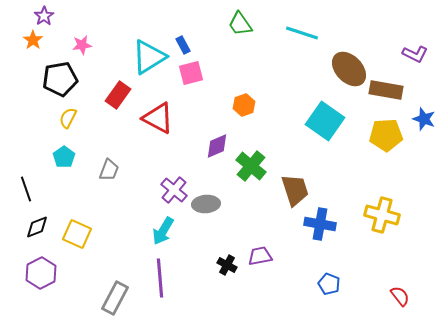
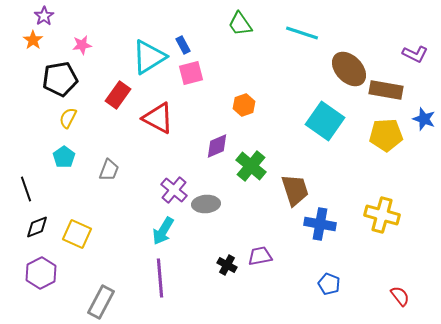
gray rectangle: moved 14 px left, 4 px down
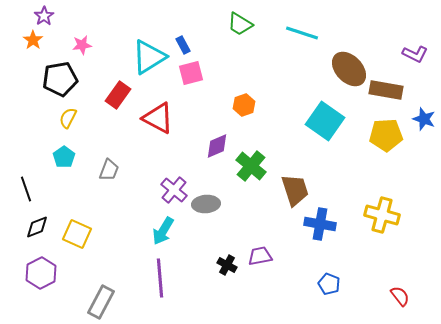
green trapezoid: rotated 24 degrees counterclockwise
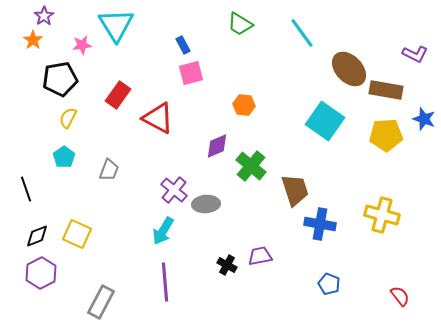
cyan line: rotated 36 degrees clockwise
cyan triangle: moved 33 px left, 32 px up; rotated 30 degrees counterclockwise
orange hexagon: rotated 25 degrees clockwise
black diamond: moved 9 px down
purple line: moved 5 px right, 4 px down
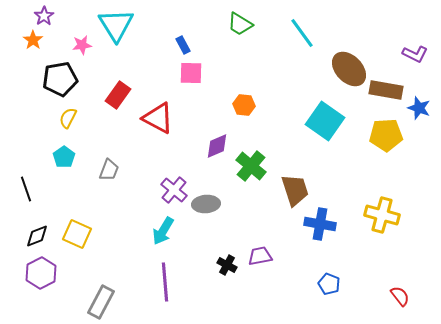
pink square: rotated 15 degrees clockwise
blue star: moved 5 px left, 11 px up
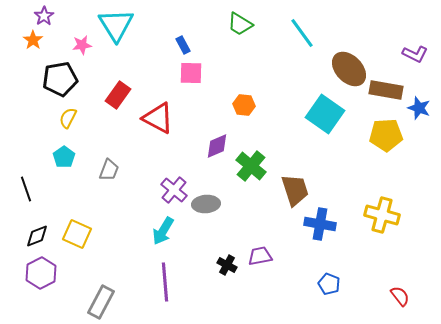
cyan square: moved 7 px up
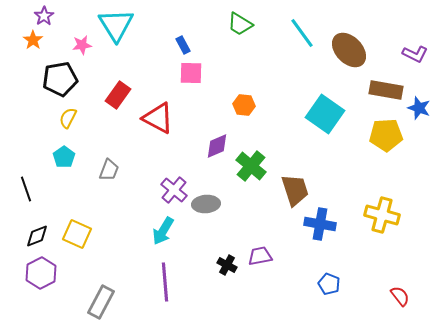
brown ellipse: moved 19 px up
